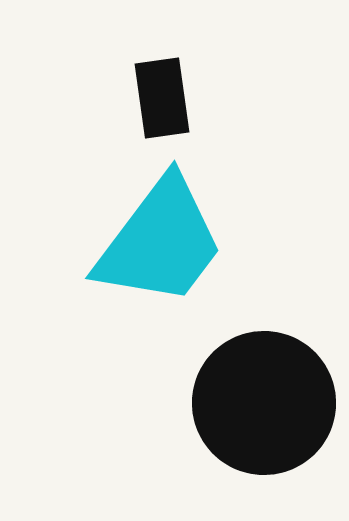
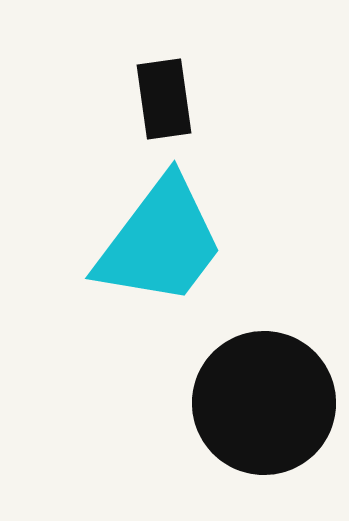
black rectangle: moved 2 px right, 1 px down
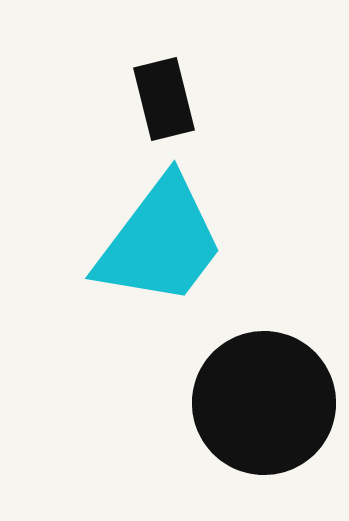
black rectangle: rotated 6 degrees counterclockwise
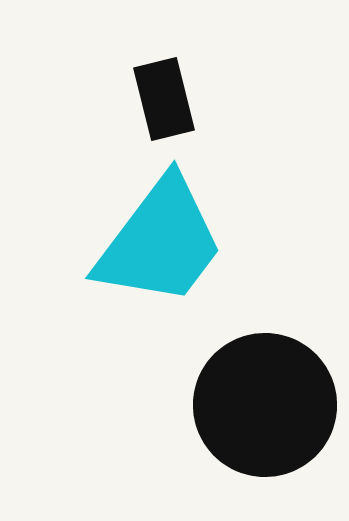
black circle: moved 1 px right, 2 px down
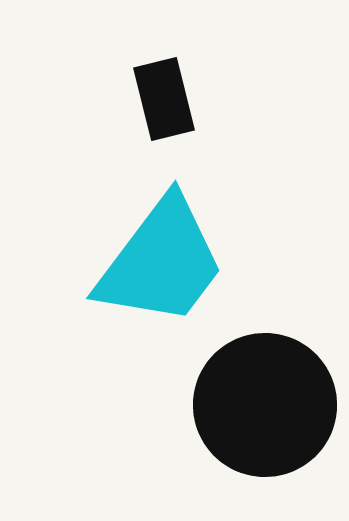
cyan trapezoid: moved 1 px right, 20 px down
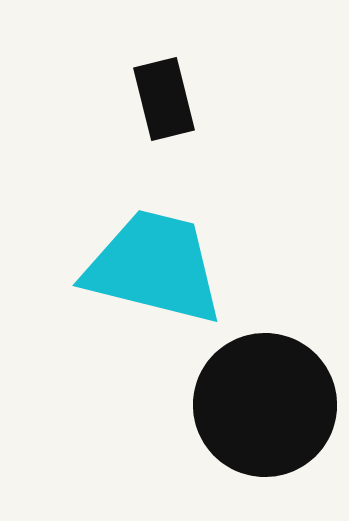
cyan trapezoid: moved 7 px left, 5 px down; rotated 113 degrees counterclockwise
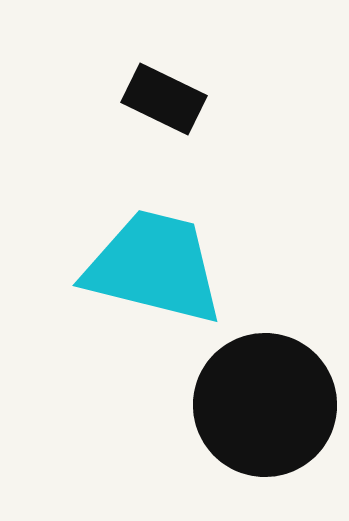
black rectangle: rotated 50 degrees counterclockwise
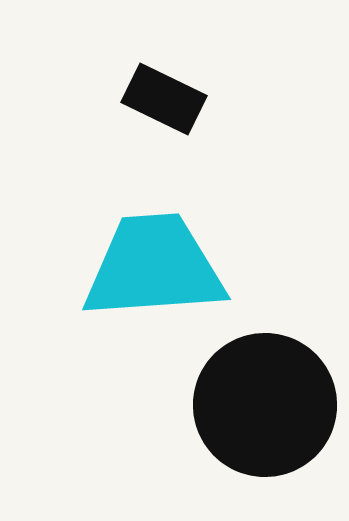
cyan trapezoid: rotated 18 degrees counterclockwise
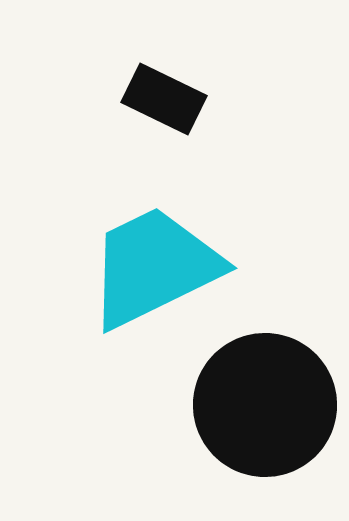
cyan trapezoid: rotated 22 degrees counterclockwise
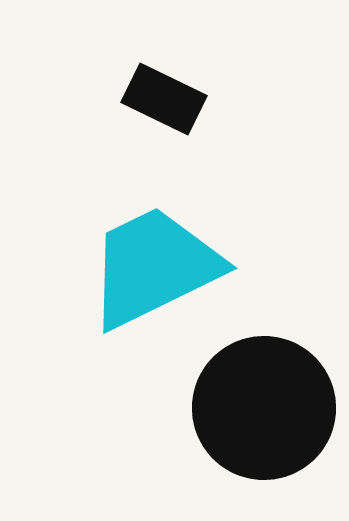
black circle: moved 1 px left, 3 px down
